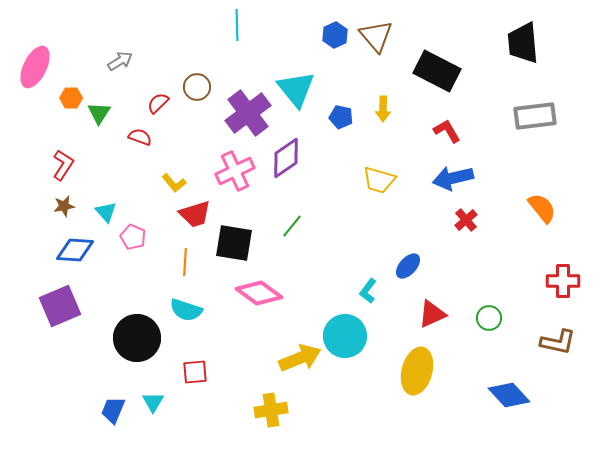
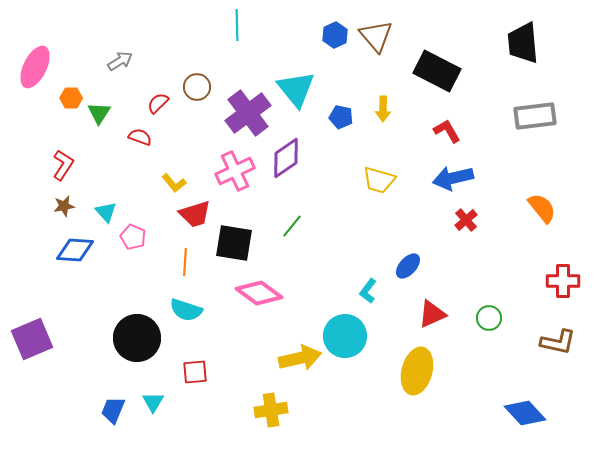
purple square at (60, 306): moved 28 px left, 33 px down
yellow arrow at (300, 358): rotated 9 degrees clockwise
blue diamond at (509, 395): moved 16 px right, 18 px down
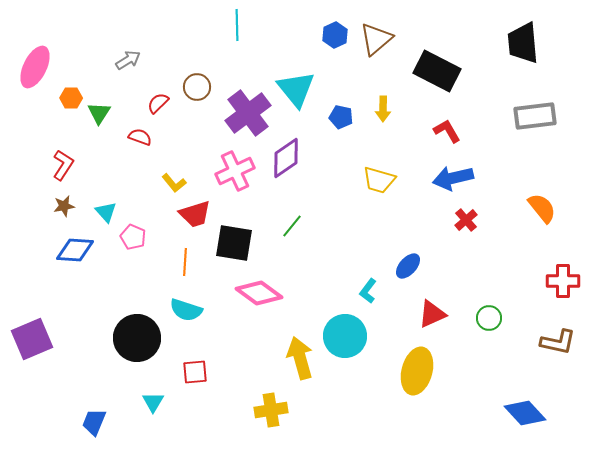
brown triangle at (376, 36): moved 3 px down; rotated 30 degrees clockwise
gray arrow at (120, 61): moved 8 px right, 1 px up
yellow arrow at (300, 358): rotated 93 degrees counterclockwise
blue trapezoid at (113, 410): moved 19 px left, 12 px down
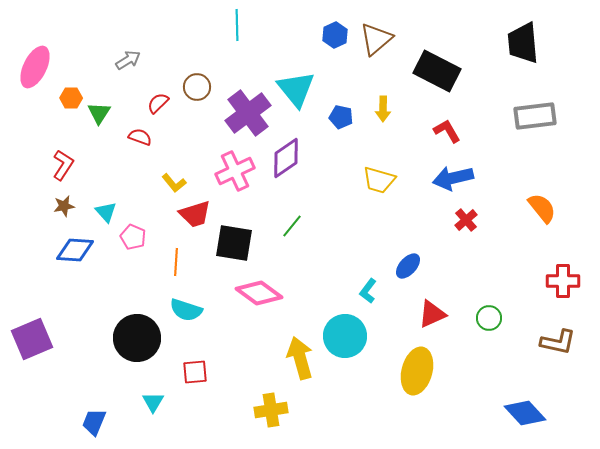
orange line at (185, 262): moved 9 px left
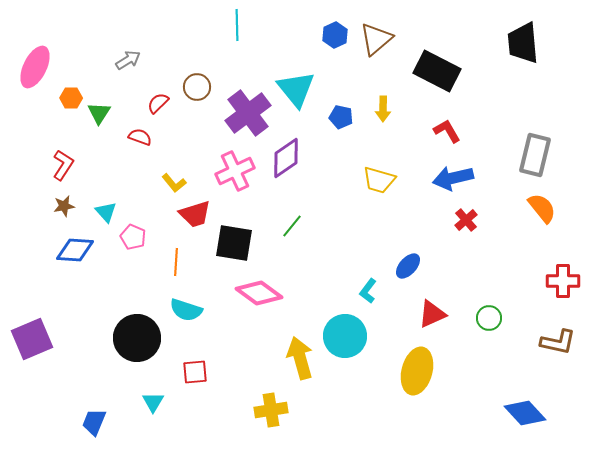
gray rectangle at (535, 116): moved 39 px down; rotated 69 degrees counterclockwise
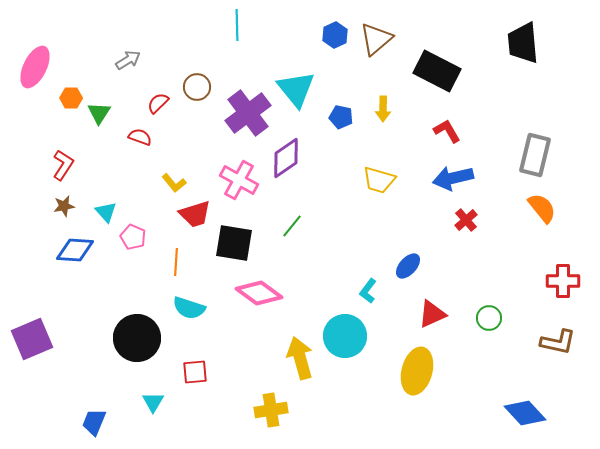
pink cross at (235, 171): moved 4 px right, 9 px down; rotated 36 degrees counterclockwise
cyan semicircle at (186, 310): moved 3 px right, 2 px up
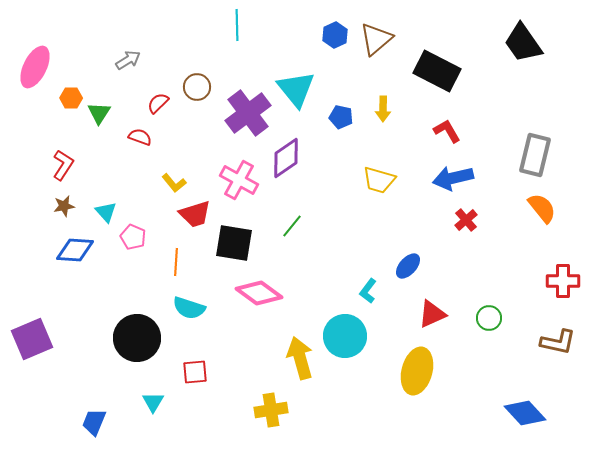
black trapezoid at (523, 43): rotated 30 degrees counterclockwise
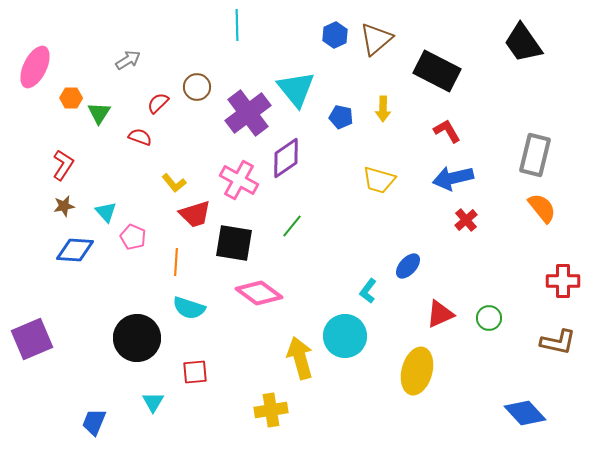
red triangle at (432, 314): moved 8 px right
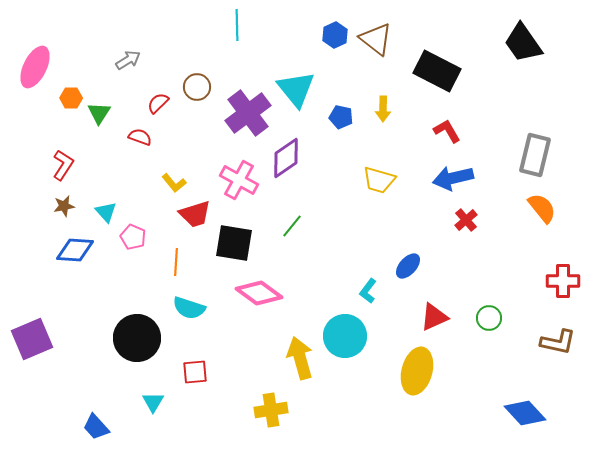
brown triangle at (376, 39): rotated 42 degrees counterclockwise
red triangle at (440, 314): moved 6 px left, 3 px down
blue trapezoid at (94, 422): moved 2 px right, 5 px down; rotated 64 degrees counterclockwise
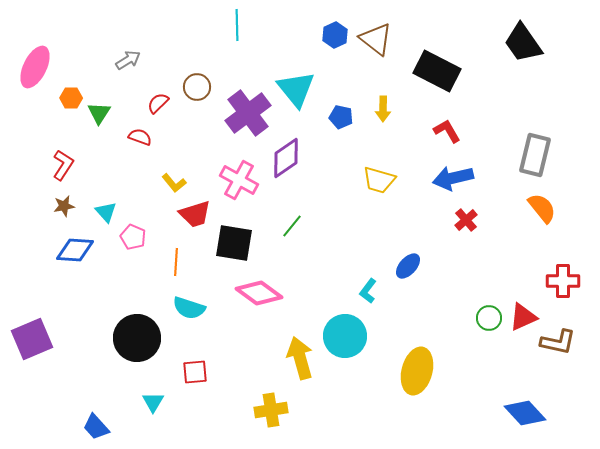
red triangle at (434, 317): moved 89 px right
